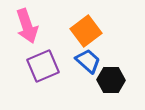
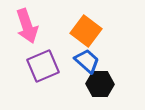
orange square: rotated 16 degrees counterclockwise
blue trapezoid: moved 1 px left
black hexagon: moved 11 px left, 4 px down
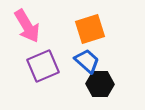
pink arrow: rotated 12 degrees counterclockwise
orange square: moved 4 px right, 2 px up; rotated 36 degrees clockwise
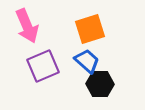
pink arrow: rotated 8 degrees clockwise
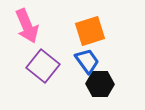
orange square: moved 2 px down
blue trapezoid: rotated 12 degrees clockwise
purple square: rotated 28 degrees counterclockwise
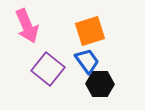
purple square: moved 5 px right, 3 px down
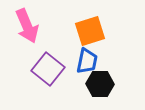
blue trapezoid: rotated 48 degrees clockwise
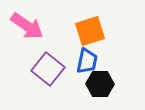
pink arrow: rotated 32 degrees counterclockwise
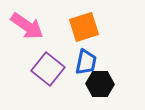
orange square: moved 6 px left, 4 px up
blue trapezoid: moved 1 px left, 1 px down
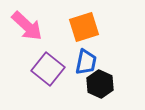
pink arrow: rotated 8 degrees clockwise
black hexagon: rotated 24 degrees clockwise
